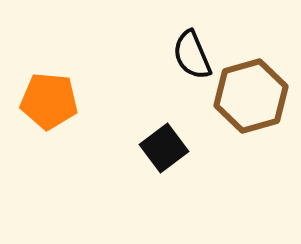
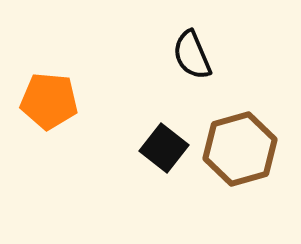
brown hexagon: moved 11 px left, 53 px down
black square: rotated 15 degrees counterclockwise
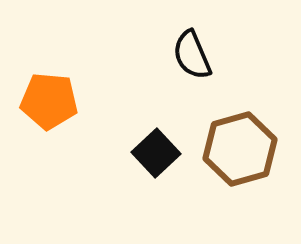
black square: moved 8 px left, 5 px down; rotated 9 degrees clockwise
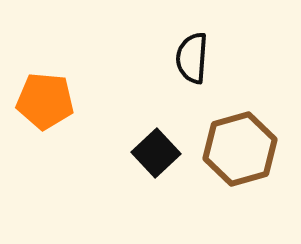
black semicircle: moved 3 px down; rotated 27 degrees clockwise
orange pentagon: moved 4 px left
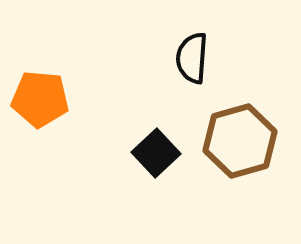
orange pentagon: moved 5 px left, 2 px up
brown hexagon: moved 8 px up
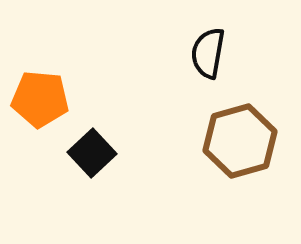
black semicircle: moved 16 px right, 5 px up; rotated 6 degrees clockwise
black square: moved 64 px left
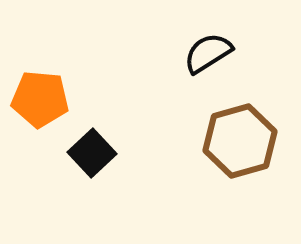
black semicircle: rotated 48 degrees clockwise
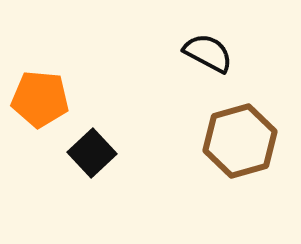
black semicircle: rotated 60 degrees clockwise
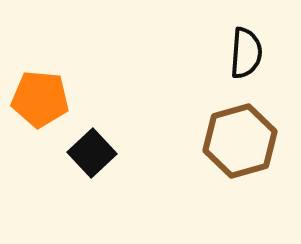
black semicircle: moved 38 px right; rotated 66 degrees clockwise
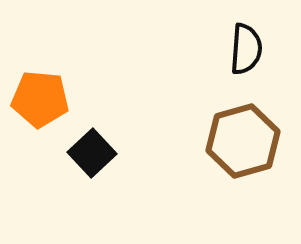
black semicircle: moved 4 px up
brown hexagon: moved 3 px right
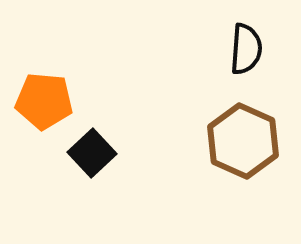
orange pentagon: moved 4 px right, 2 px down
brown hexagon: rotated 20 degrees counterclockwise
